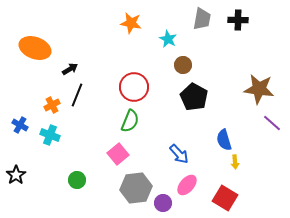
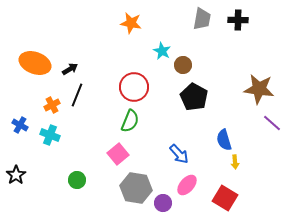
cyan star: moved 6 px left, 12 px down
orange ellipse: moved 15 px down
gray hexagon: rotated 16 degrees clockwise
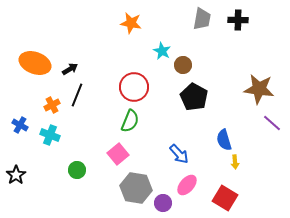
green circle: moved 10 px up
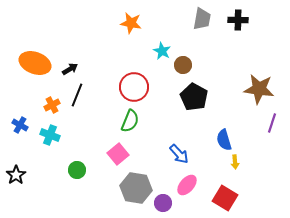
purple line: rotated 66 degrees clockwise
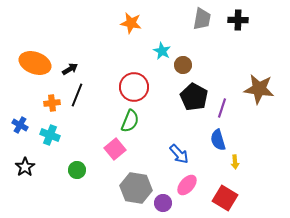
orange cross: moved 2 px up; rotated 21 degrees clockwise
purple line: moved 50 px left, 15 px up
blue semicircle: moved 6 px left
pink square: moved 3 px left, 5 px up
black star: moved 9 px right, 8 px up
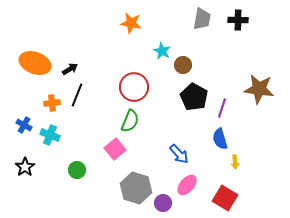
blue cross: moved 4 px right
blue semicircle: moved 2 px right, 1 px up
gray hexagon: rotated 8 degrees clockwise
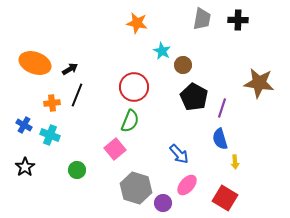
orange star: moved 6 px right
brown star: moved 6 px up
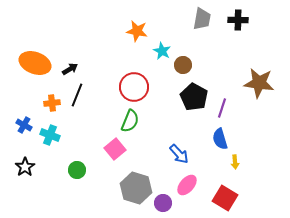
orange star: moved 8 px down
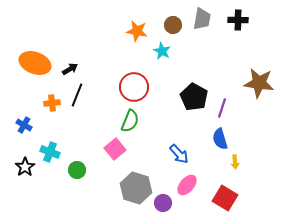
brown circle: moved 10 px left, 40 px up
cyan cross: moved 17 px down
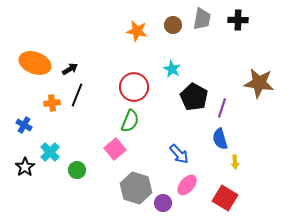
cyan star: moved 10 px right, 18 px down
cyan cross: rotated 24 degrees clockwise
